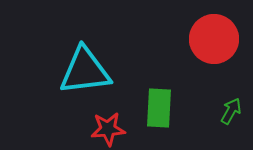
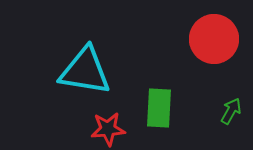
cyan triangle: rotated 16 degrees clockwise
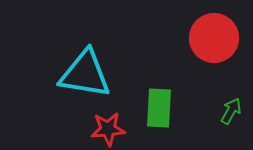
red circle: moved 1 px up
cyan triangle: moved 3 px down
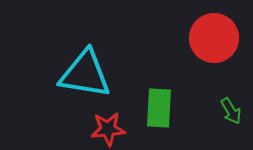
green arrow: rotated 120 degrees clockwise
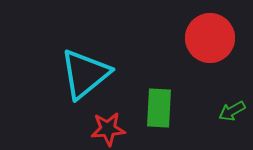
red circle: moved 4 px left
cyan triangle: rotated 48 degrees counterclockwise
green arrow: moved 1 px right; rotated 92 degrees clockwise
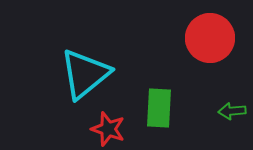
green arrow: rotated 24 degrees clockwise
red star: rotated 24 degrees clockwise
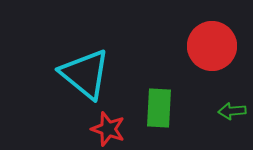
red circle: moved 2 px right, 8 px down
cyan triangle: rotated 42 degrees counterclockwise
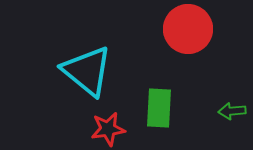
red circle: moved 24 px left, 17 px up
cyan triangle: moved 2 px right, 3 px up
red star: rotated 28 degrees counterclockwise
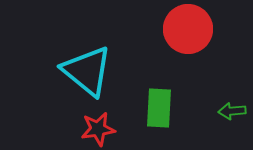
red star: moved 10 px left
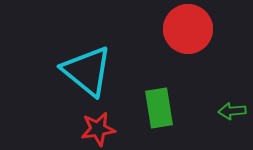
green rectangle: rotated 12 degrees counterclockwise
